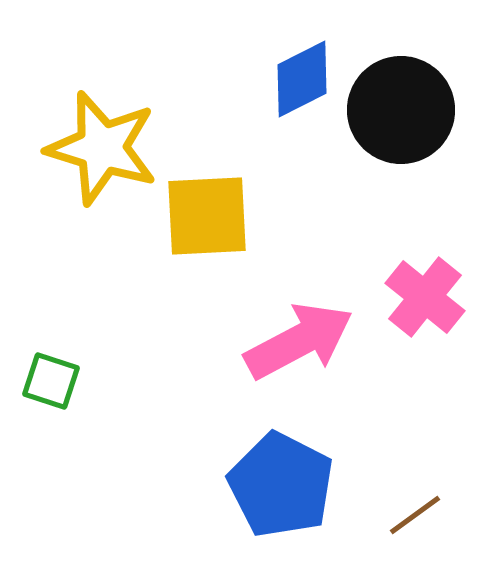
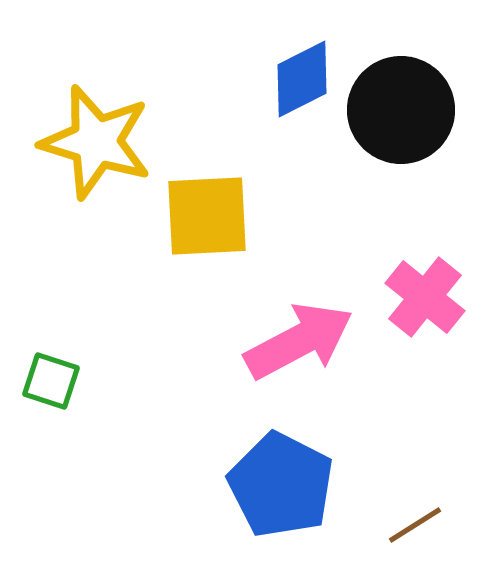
yellow star: moved 6 px left, 6 px up
brown line: moved 10 px down; rotated 4 degrees clockwise
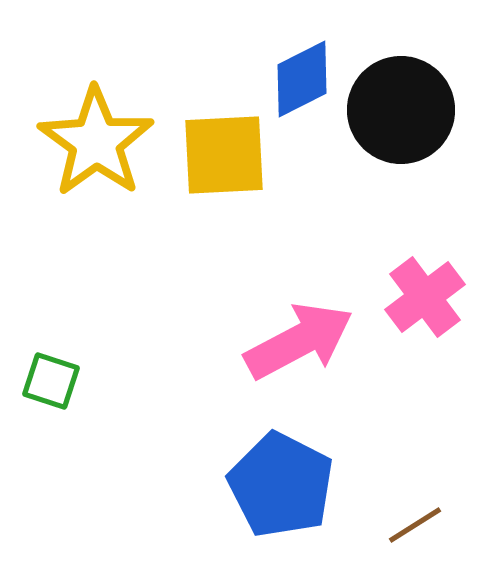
yellow star: rotated 19 degrees clockwise
yellow square: moved 17 px right, 61 px up
pink cross: rotated 14 degrees clockwise
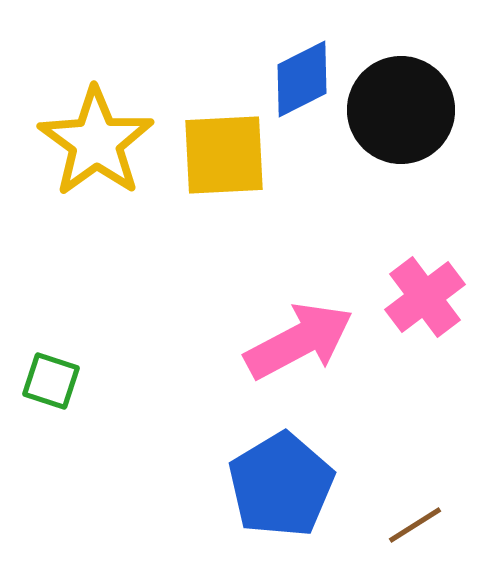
blue pentagon: rotated 14 degrees clockwise
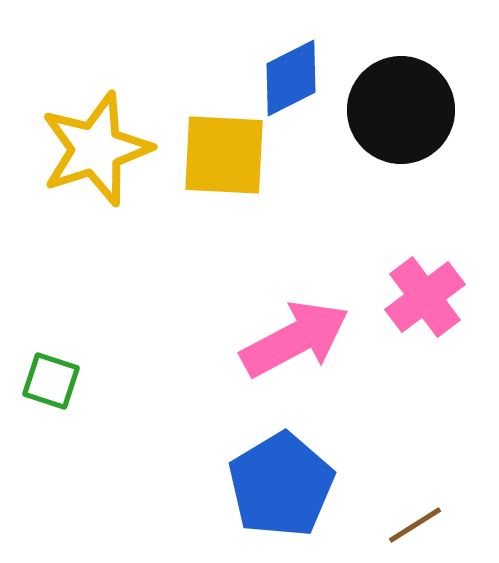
blue diamond: moved 11 px left, 1 px up
yellow star: moved 7 px down; rotated 18 degrees clockwise
yellow square: rotated 6 degrees clockwise
pink arrow: moved 4 px left, 2 px up
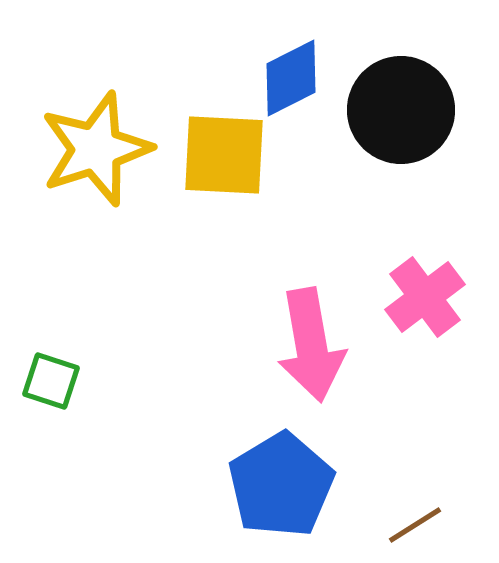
pink arrow: moved 16 px right, 6 px down; rotated 108 degrees clockwise
